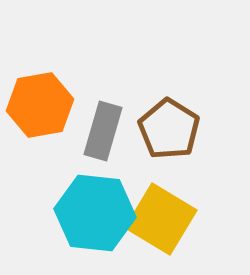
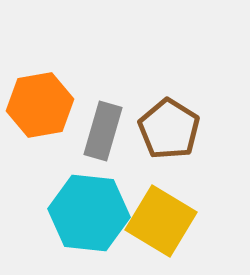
cyan hexagon: moved 6 px left
yellow square: moved 2 px down
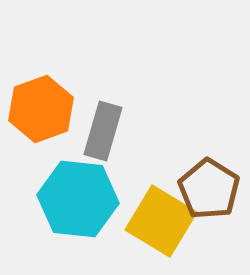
orange hexagon: moved 1 px right, 4 px down; rotated 10 degrees counterclockwise
brown pentagon: moved 40 px right, 60 px down
cyan hexagon: moved 11 px left, 14 px up
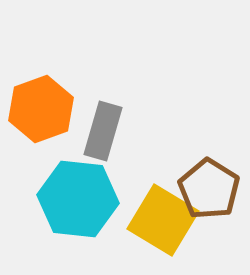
yellow square: moved 2 px right, 1 px up
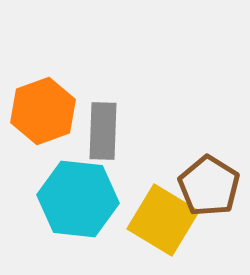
orange hexagon: moved 2 px right, 2 px down
gray rectangle: rotated 14 degrees counterclockwise
brown pentagon: moved 3 px up
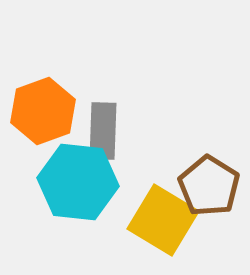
cyan hexagon: moved 17 px up
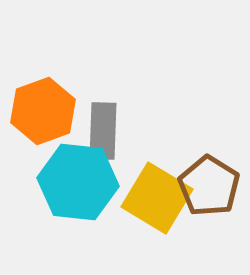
yellow square: moved 6 px left, 22 px up
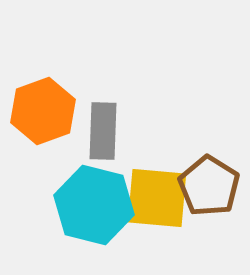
cyan hexagon: moved 16 px right, 23 px down; rotated 8 degrees clockwise
yellow square: rotated 26 degrees counterclockwise
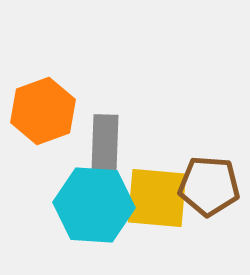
gray rectangle: moved 2 px right, 12 px down
brown pentagon: rotated 28 degrees counterclockwise
cyan hexagon: rotated 10 degrees counterclockwise
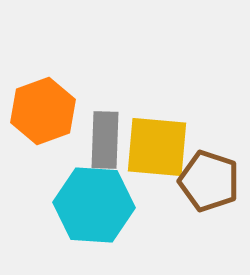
gray rectangle: moved 3 px up
brown pentagon: moved 5 px up; rotated 14 degrees clockwise
yellow square: moved 51 px up
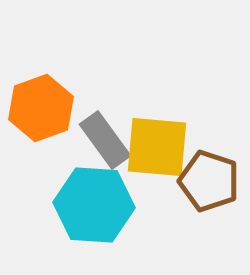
orange hexagon: moved 2 px left, 3 px up
gray rectangle: rotated 38 degrees counterclockwise
